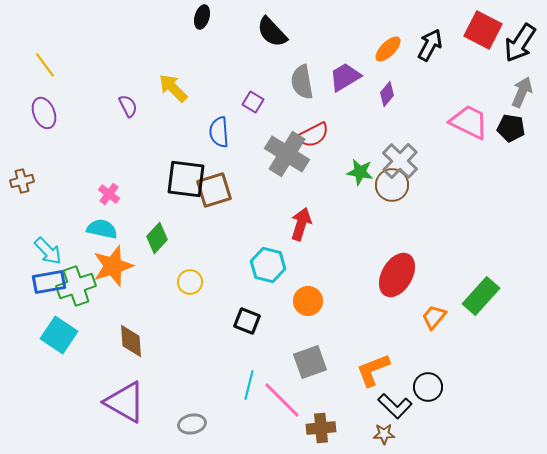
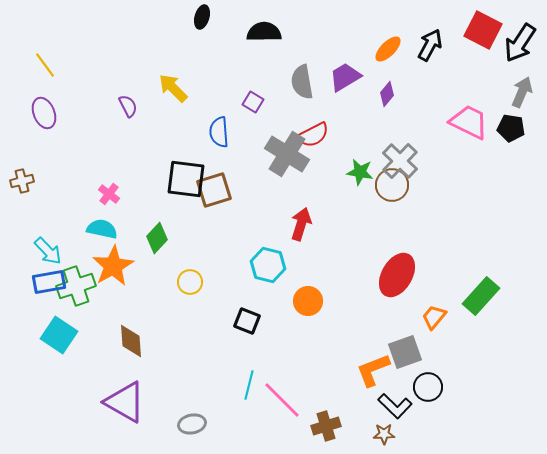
black semicircle at (272, 32): moved 8 px left; rotated 132 degrees clockwise
orange star at (113, 266): rotated 12 degrees counterclockwise
gray square at (310, 362): moved 95 px right, 10 px up
brown cross at (321, 428): moved 5 px right, 2 px up; rotated 12 degrees counterclockwise
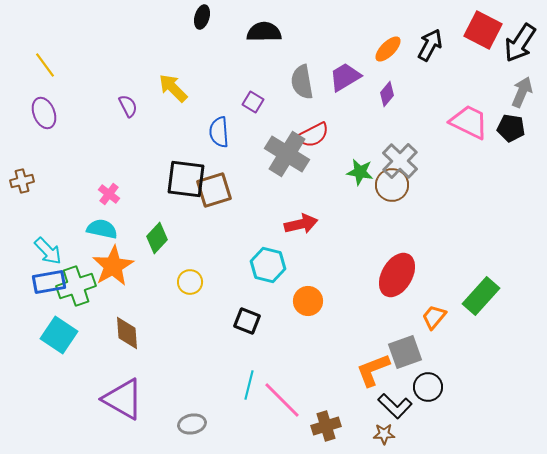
red arrow at (301, 224): rotated 60 degrees clockwise
brown diamond at (131, 341): moved 4 px left, 8 px up
purple triangle at (125, 402): moved 2 px left, 3 px up
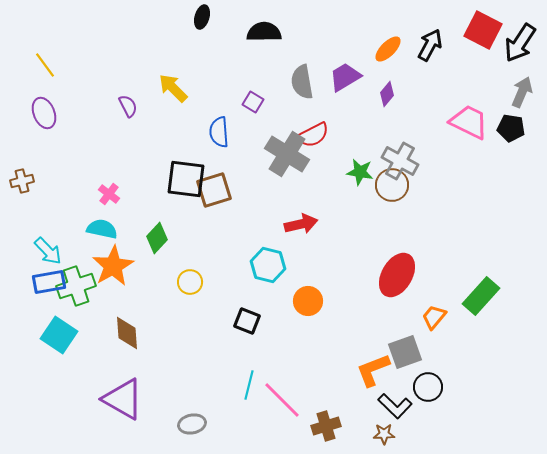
gray cross at (400, 161): rotated 15 degrees counterclockwise
